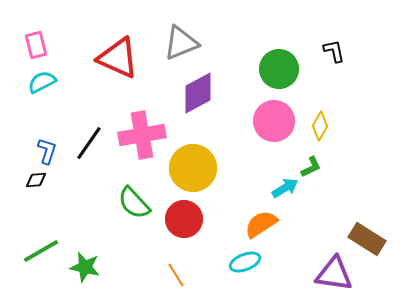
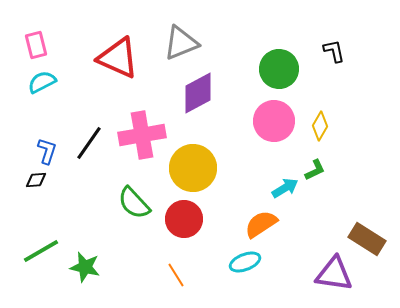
green L-shape: moved 4 px right, 3 px down
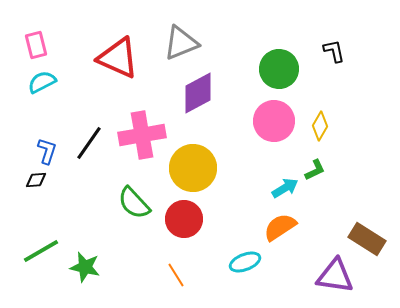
orange semicircle: moved 19 px right, 3 px down
purple triangle: moved 1 px right, 2 px down
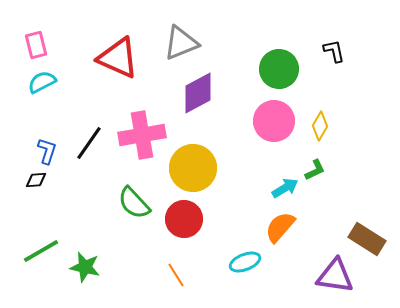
orange semicircle: rotated 16 degrees counterclockwise
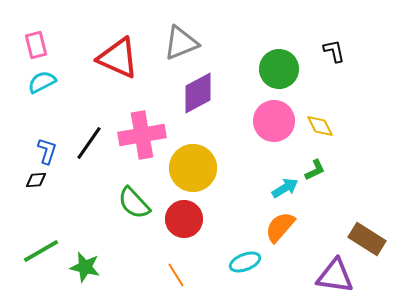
yellow diamond: rotated 56 degrees counterclockwise
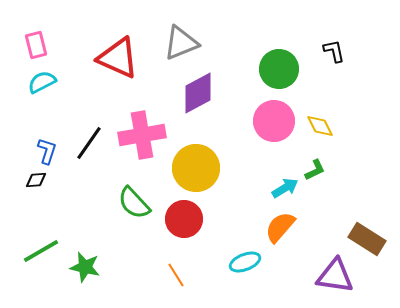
yellow circle: moved 3 px right
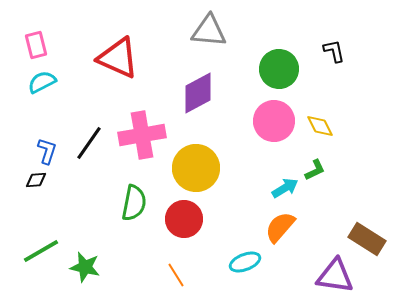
gray triangle: moved 28 px right, 12 px up; rotated 27 degrees clockwise
green semicircle: rotated 126 degrees counterclockwise
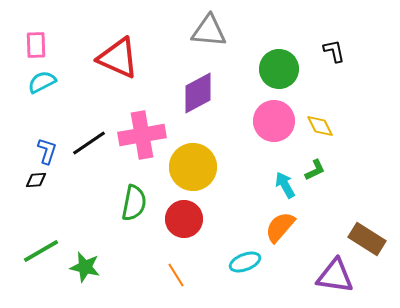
pink rectangle: rotated 12 degrees clockwise
black line: rotated 21 degrees clockwise
yellow circle: moved 3 px left, 1 px up
cyan arrow: moved 3 px up; rotated 88 degrees counterclockwise
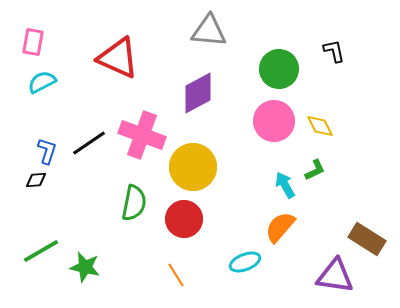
pink rectangle: moved 3 px left, 3 px up; rotated 12 degrees clockwise
pink cross: rotated 30 degrees clockwise
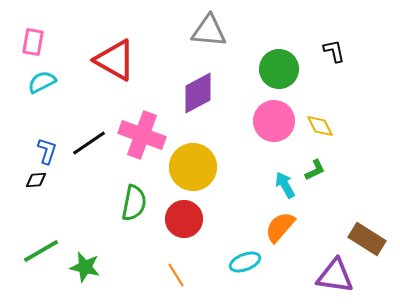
red triangle: moved 3 px left, 2 px down; rotated 6 degrees clockwise
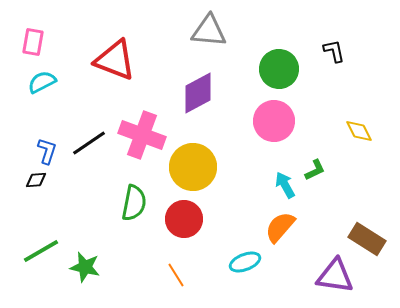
red triangle: rotated 9 degrees counterclockwise
yellow diamond: moved 39 px right, 5 px down
